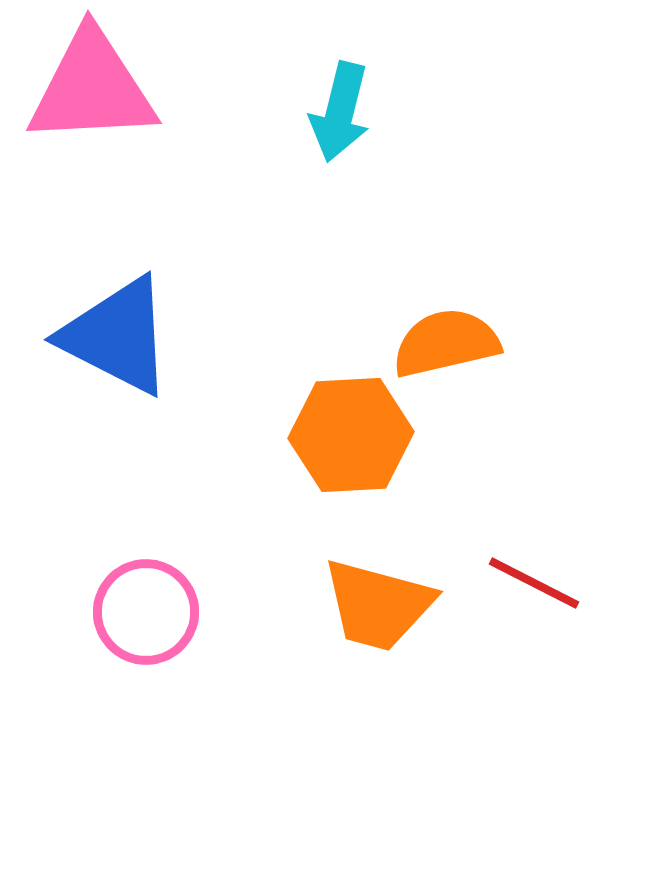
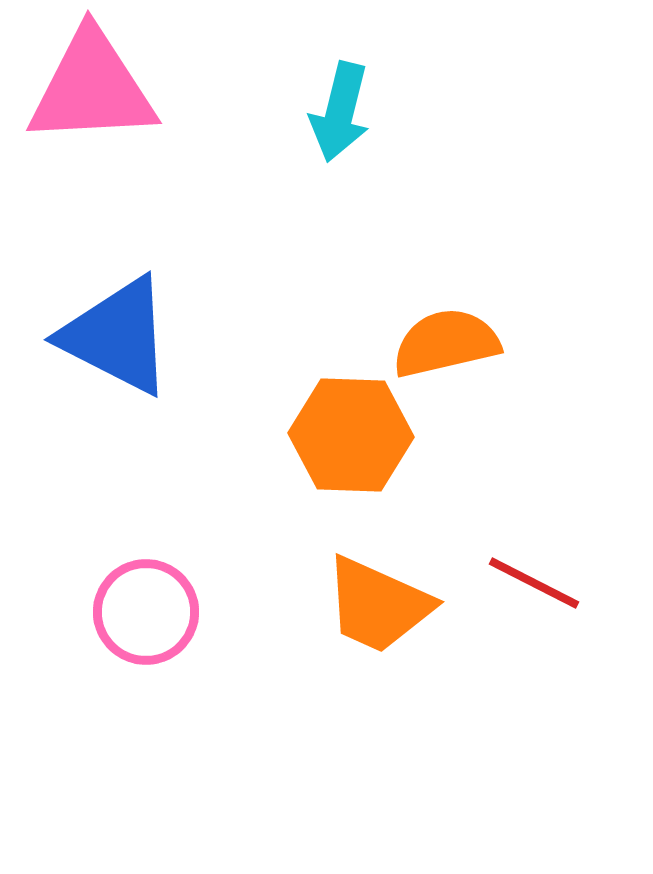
orange hexagon: rotated 5 degrees clockwise
orange trapezoid: rotated 9 degrees clockwise
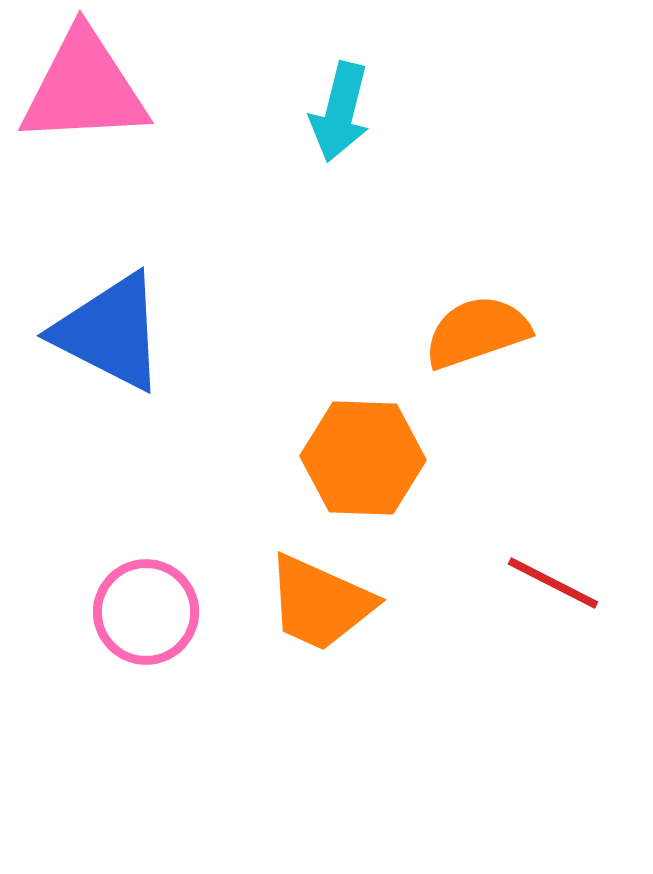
pink triangle: moved 8 px left
blue triangle: moved 7 px left, 4 px up
orange semicircle: moved 31 px right, 11 px up; rotated 6 degrees counterclockwise
orange hexagon: moved 12 px right, 23 px down
red line: moved 19 px right
orange trapezoid: moved 58 px left, 2 px up
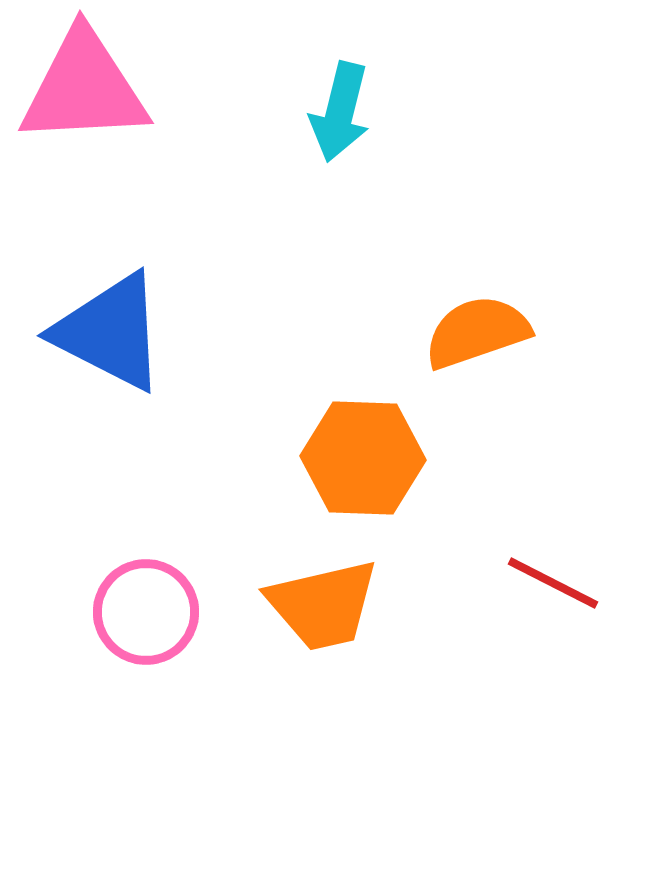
orange trapezoid: moved 3 px right, 2 px down; rotated 37 degrees counterclockwise
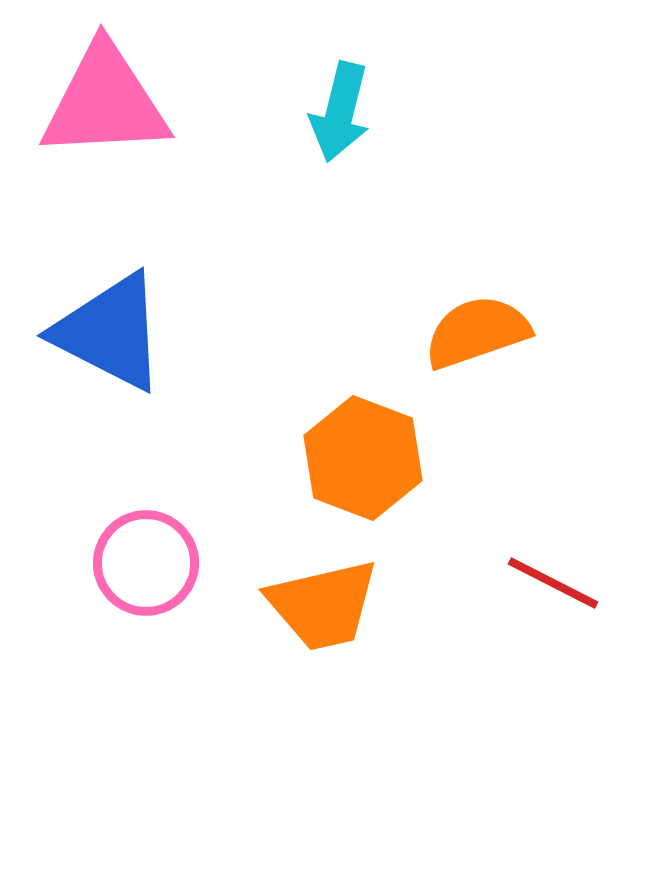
pink triangle: moved 21 px right, 14 px down
orange hexagon: rotated 19 degrees clockwise
pink circle: moved 49 px up
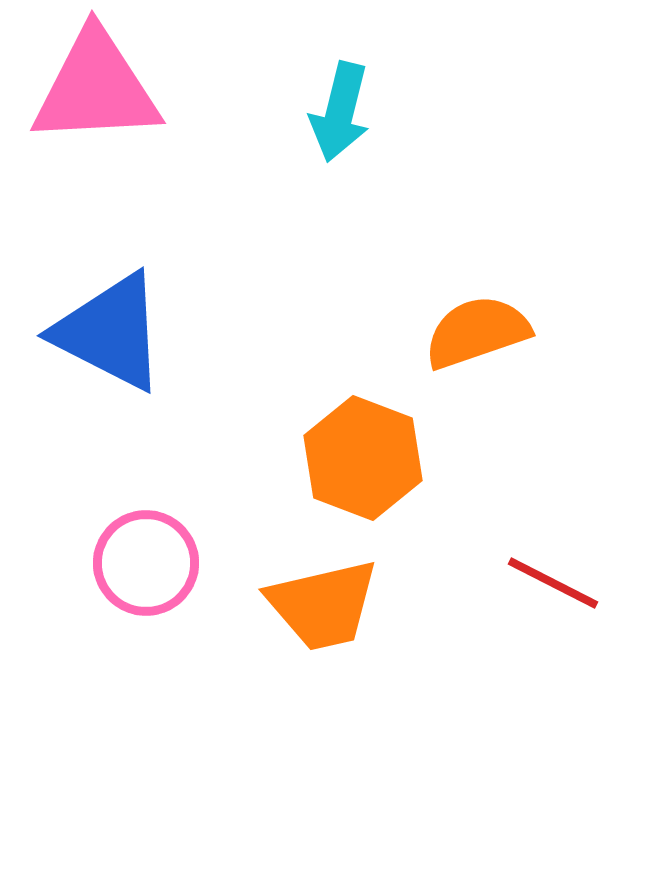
pink triangle: moved 9 px left, 14 px up
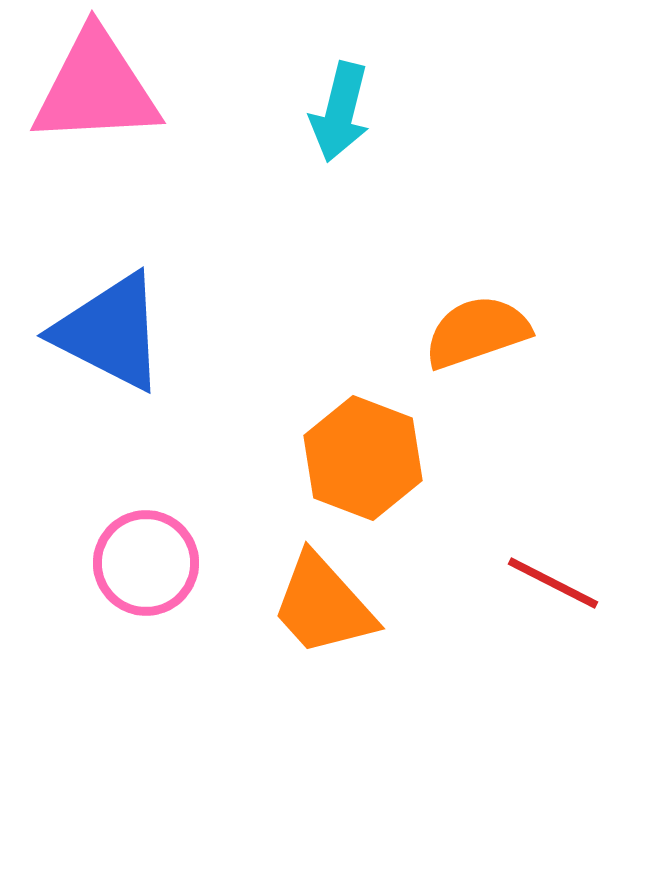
orange trapezoid: rotated 61 degrees clockwise
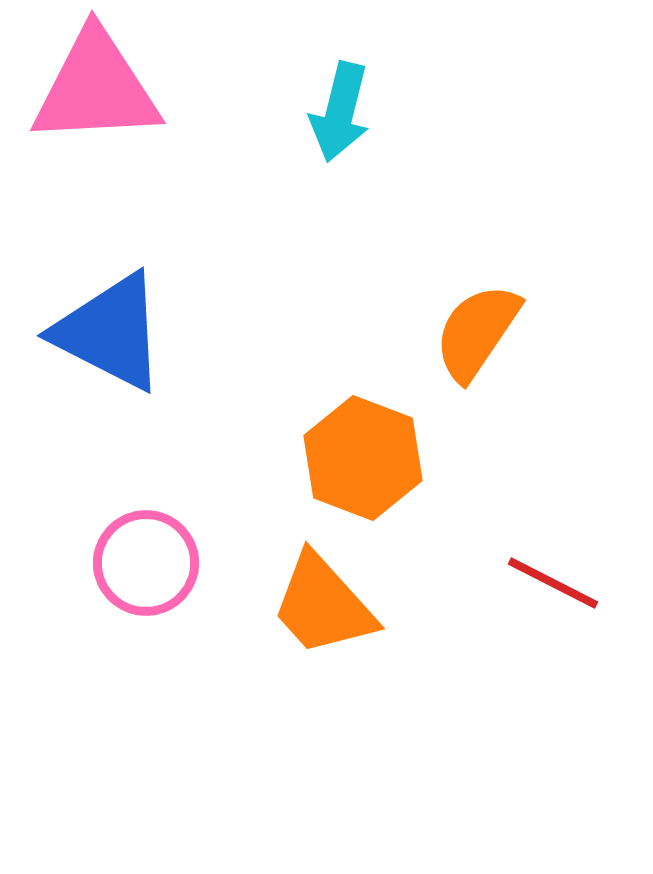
orange semicircle: rotated 37 degrees counterclockwise
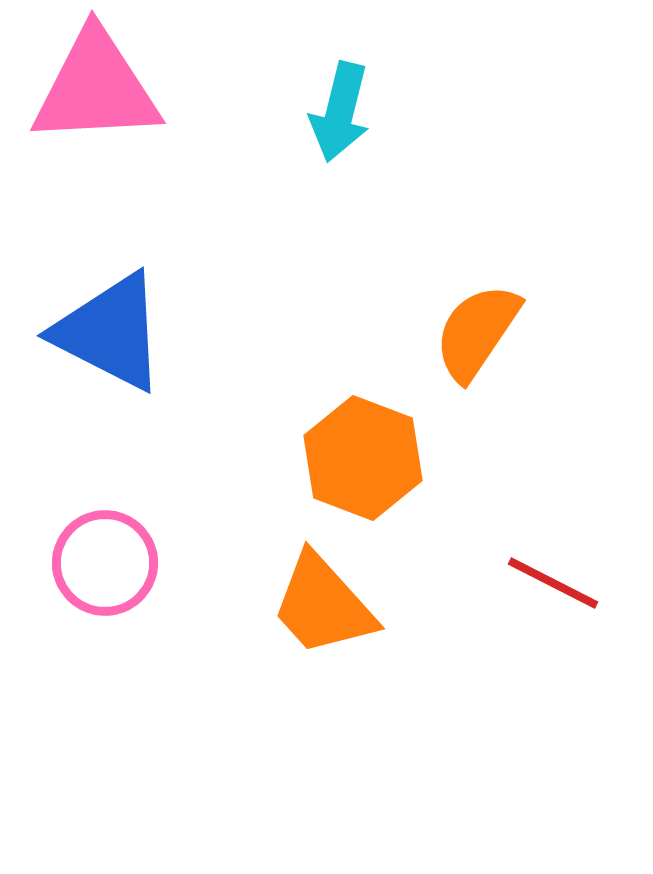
pink circle: moved 41 px left
